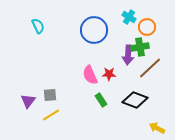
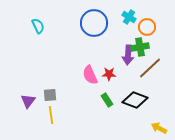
blue circle: moved 7 px up
green rectangle: moved 6 px right
yellow line: rotated 66 degrees counterclockwise
yellow arrow: moved 2 px right
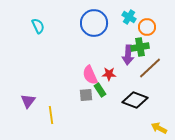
gray square: moved 36 px right
green rectangle: moved 7 px left, 10 px up
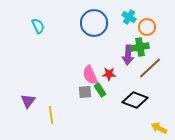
gray square: moved 1 px left, 3 px up
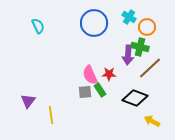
green cross: rotated 24 degrees clockwise
black diamond: moved 2 px up
yellow arrow: moved 7 px left, 7 px up
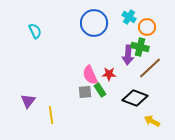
cyan semicircle: moved 3 px left, 5 px down
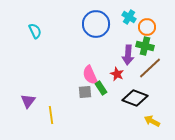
blue circle: moved 2 px right, 1 px down
green cross: moved 5 px right, 1 px up
red star: moved 8 px right; rotated 24 degrees clockwise
green rectangle: moved 1 px right, 2 px up
